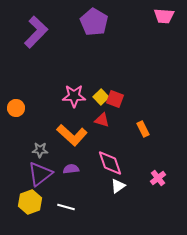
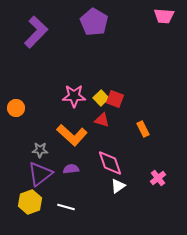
yellow square: moved 1 px down
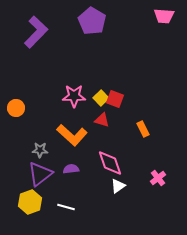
purple pentagon: moved 2 px left, 1 px up
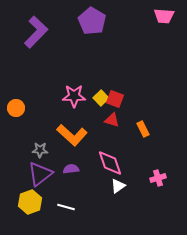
red triangle: moved 10 px right
pink cross: rotated 21 degrees clockwise
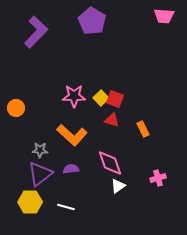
yellow hexagon: rotated 20 degrees clockwise
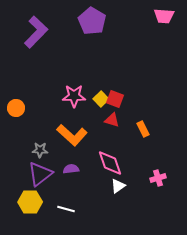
yellow square: moved 1 px down
white line: moved 2 px down
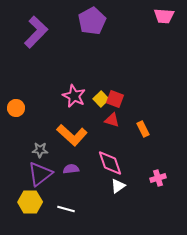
purple pentagon: rotated 12 degrees clockwise
pink star: rotated 25 degrees clockwise
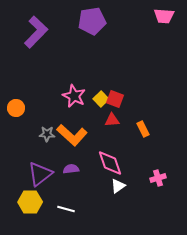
purple pentagon: rotated 20 degrees clockwise
red triangle: rotated 21 degrees counterclockwise
gray star: moved 7 px right, 16 px up
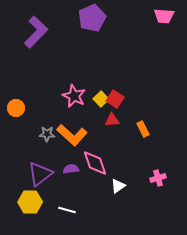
purple pentagon: moved 3 px up; rotated 16 degrees counterclockwise
red square: rotated 12 degrees clockwise
pink diamond: moved 15 px left
white line: moved 1 px right, 1 px down
